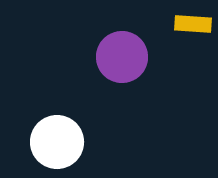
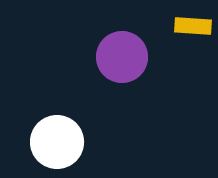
yellow rectangle: moved 2 px down
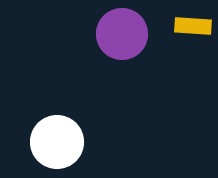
purple circle: moved 23 px up
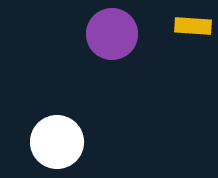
purple circle: moved 10 px left
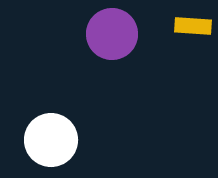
white circle: moved 6 px left, 2 px up
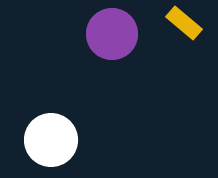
yellow rectangle: moved 9 px left, 3 px up; rotated 36 degrees clockwise
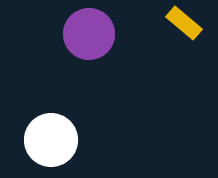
purple circle: moved 23 px left
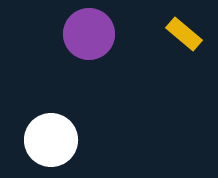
yellow rectangle: moved 11 px down
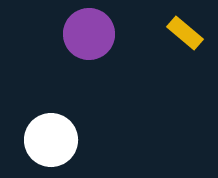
yellow rectangle: moved 1 px right, 1 px up
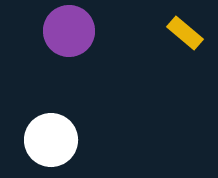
purple circle: moved 20 px left, 3 px up
